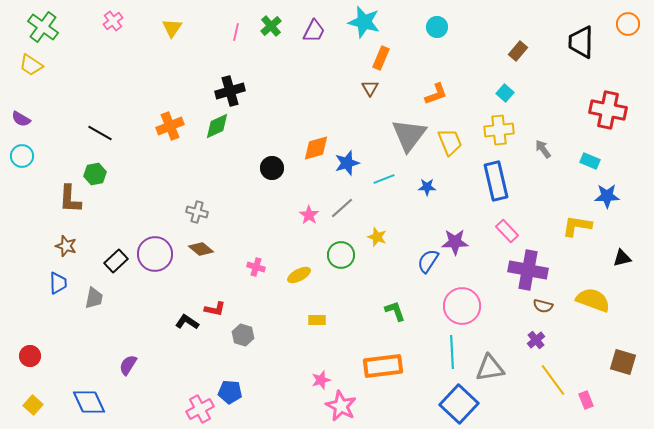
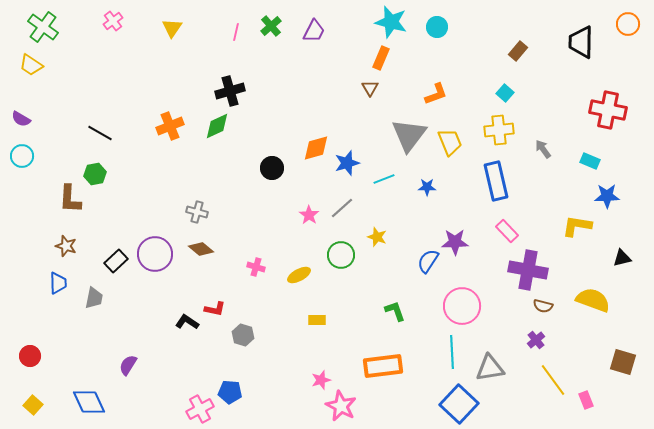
cyan star at (364, 22): moved 27 px right
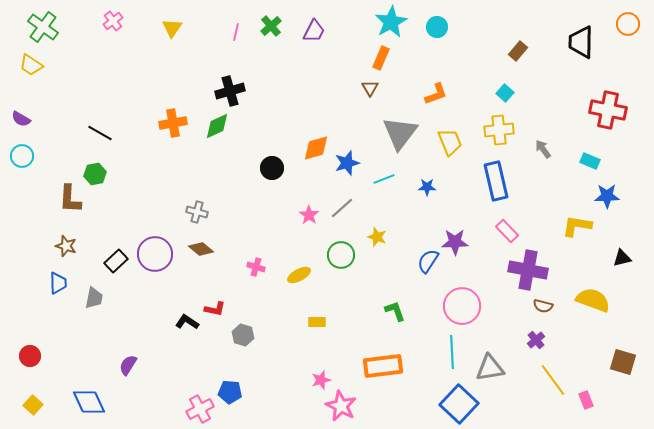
cyan star at (391, 22): rotated 28 degrees clockwise
orange cross at (170, 126): moved 3 px right, 3 px up; rotated 12 degrees clockwise
gray triangle at (409, 135): moved 9 px left, 2 px up
yellow rectangle at (317, 320): moved 2 px down
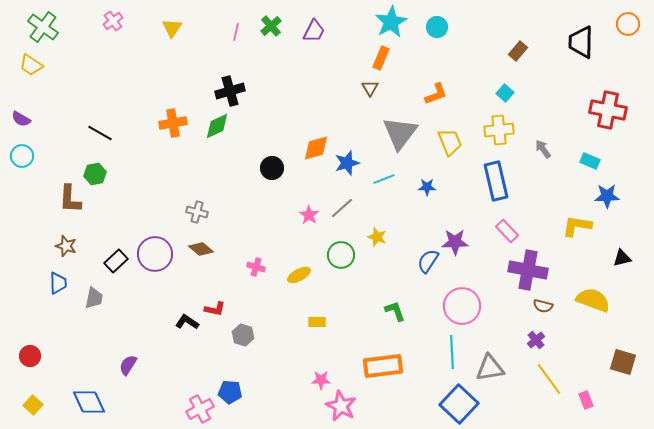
pink star at (321, 380): rotated 18 degrees clockwise
yellow line at (553, 380): moved 4 px left, 1 px up
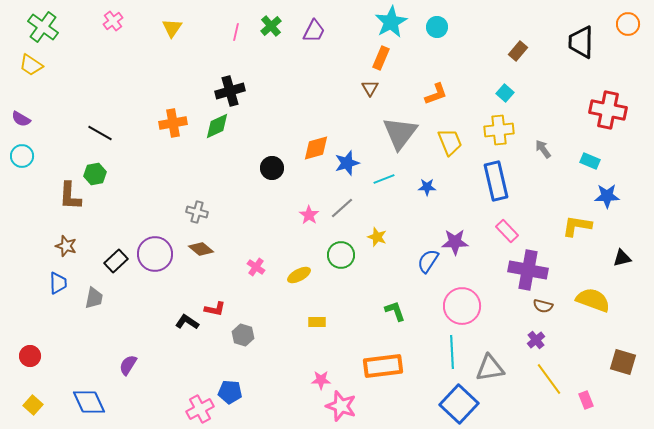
brown L-shape at (70, 199): moved 3 px up
pink cross at (256, 267): rotated 18 degrees clockwise
pink star at (341, 406): rotated 8 degrees counterclockwise
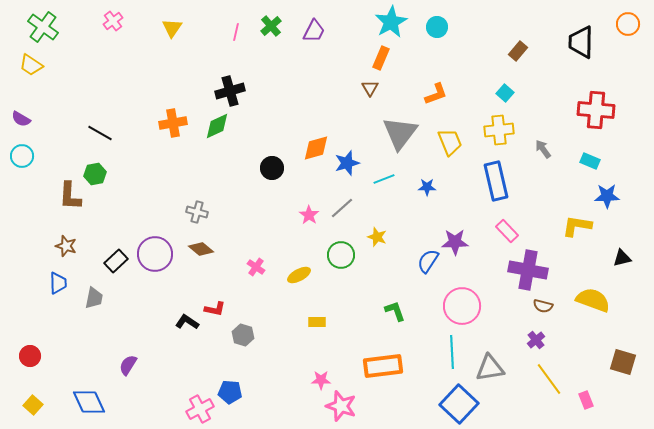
red cross at (608, 110): moved 12 px left; rotated 6 degrees counterclockwise
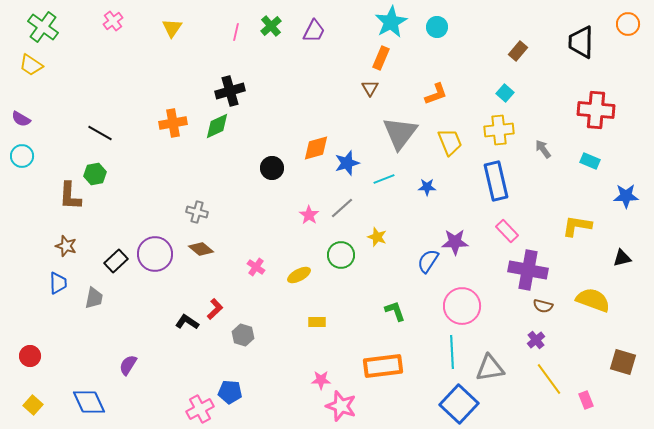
blue star at (607, 196): moved 19 px right
red L-shape at (215, 309): rotated 55 degrees counterclockwise
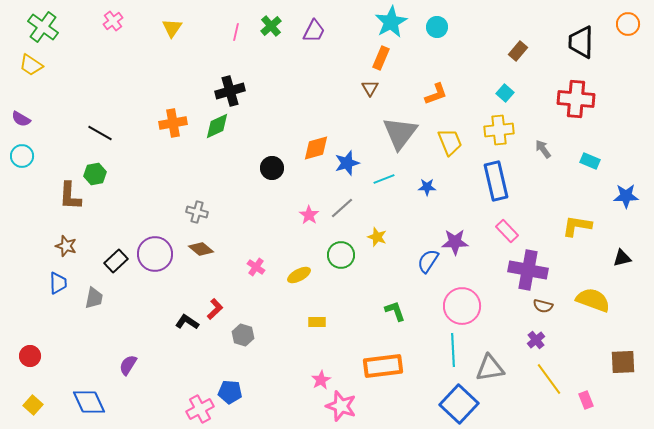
red cross at (596, 110): moved 20 px left, 11 px up
cyan line at (452, 352): moved 1 px right, 2 px up
brown square at (623, 362): rotated 20 degrees counterclockwise
pink star at (321, 380): rotated 30 degrees counterclockwise
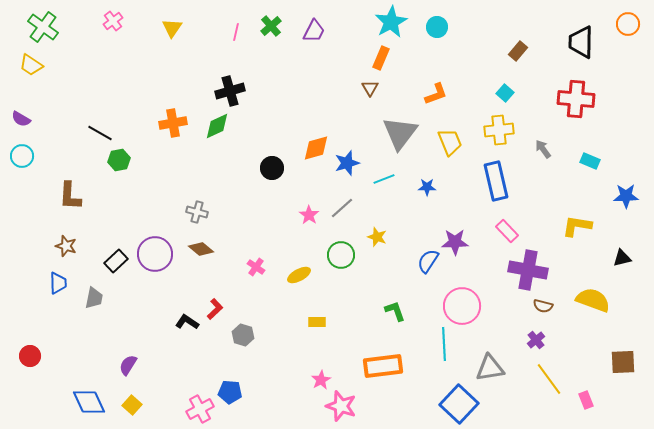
green hexagon at (95, 174): moved 24 px right, 14 px up
cyan line at (453, 350): moved 9 px left, 6 px up
yellow square at (33, 405): moved 99 px right
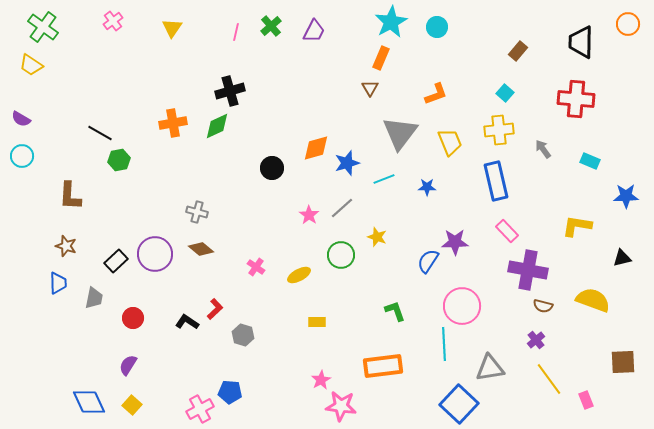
red circle at (30, 356): moved 103 px right, 38 px up
pink star at (341, 406): rotated 12 degrees counterclockwise
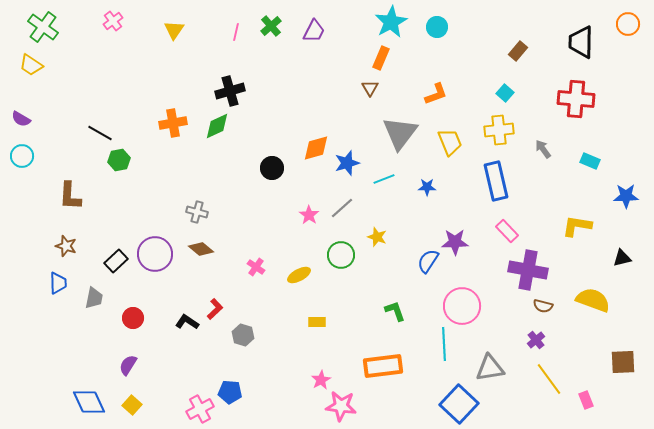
yellow triangle at (172, 28): moved 2 px right, 2 px down
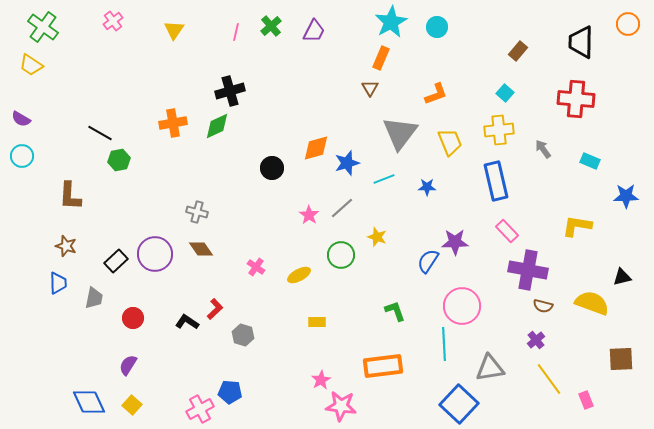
brown diamond at (201, 249): rotated 15 degrees clockwise
black triangle at (622, 258): moved 19 px down
yellow semicircle at (593, 300): moved 1 px left, 3 px down
brown square at (623, 362): moved 2 px left, 3 px up
